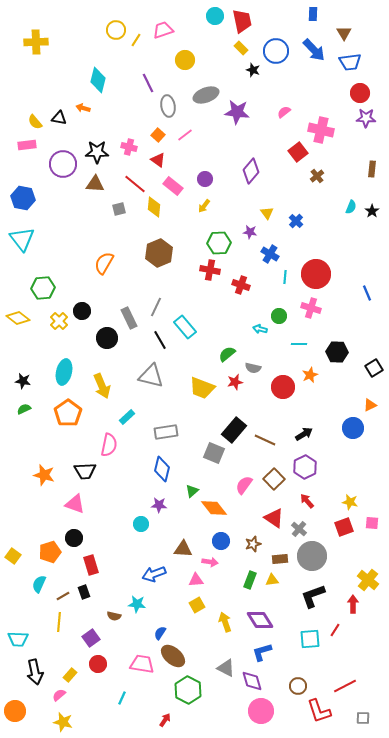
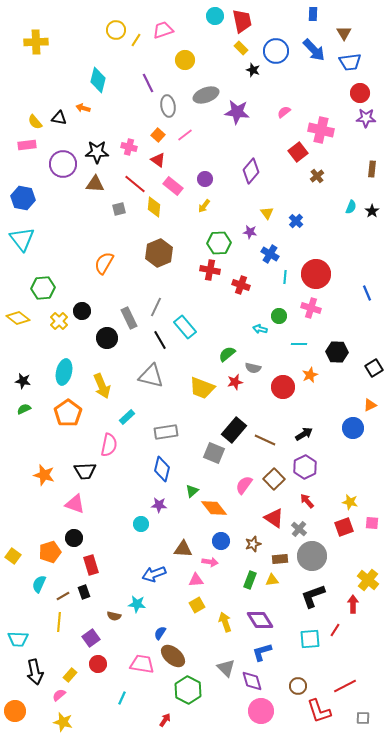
gray triangle at (226, 668): rotated 18 degrees clockwise
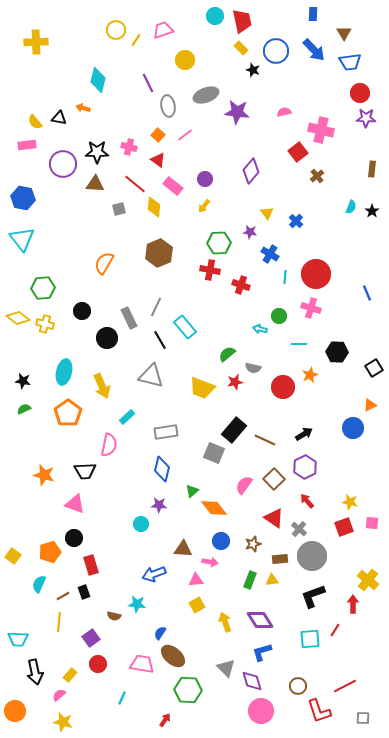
pink semicircle at (284, 112): rotated 24 degrees clockwise
yellow cross at (59, 321): moved 14 px left, 3 px down; rotated 30 degrees counterclockwise
green hexagon at (188, 690): rotated 24 degrees counterclockwise
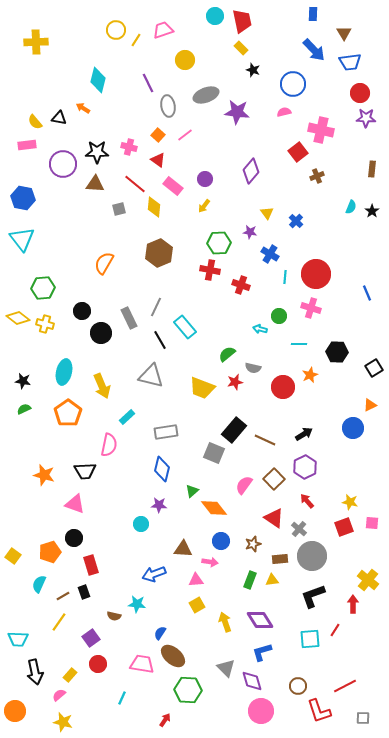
blue circle at (276, 51): moved 17 px right, 33 px down
orange arrow at (83, 108): rotated 16 degrees clockwise
brown cross at (317, 176): rotated 16 degrees clockwise
black circle at (107, 338): moved 6 px left, 5 px up
yellow line at (59, 622): rotated 30 degrees clockwise
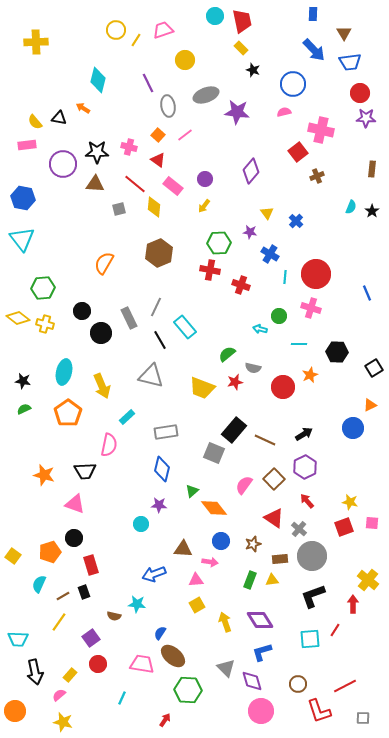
brown circle at (298, 686): moved 2 px up
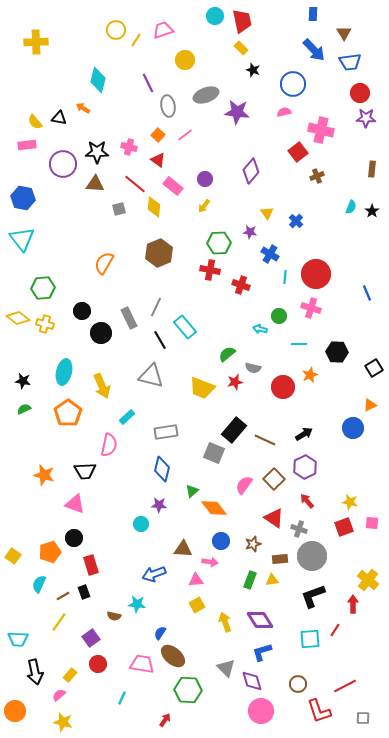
gray cross at (299, 529): rotated 21 degrees counterclockwise
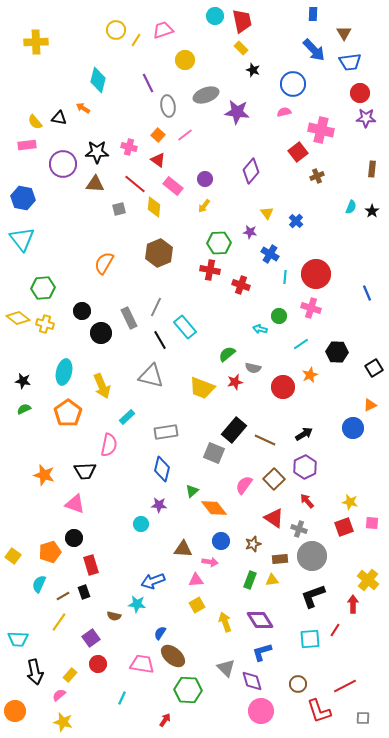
cyan line at (299, 344): moved 2 px right; rotated 35 degrees counterclockwise
blue arrow at (154, 574): moved 1 px left, 7 px down
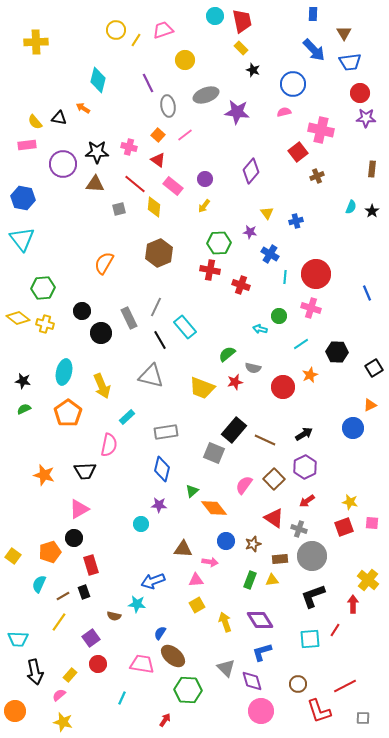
blue cross at (296, 221): rotated 32 degrees clockwise
red arrow at (307, 501): rotated 84 degrees counterclockwise
pink triangle at (75, 504): moved 4 px right, 5 px down; rotated 50 degrees counterclockwise
blue circle at (221, 541): moved 5 px right
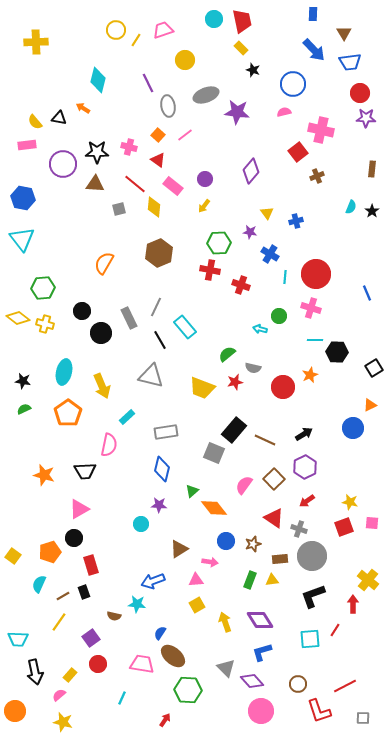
cyan circle at (215, 16): moved 1 px left, 3 px down
cyan line at (301, 344): moved 14 px right, 4 px up; rotated 35 degrees clockwise
brown triangle at (183, 549): moved 4 px left; rotated 36 degrees counterclockwise
purple diamond at (252, 681): rotated 25 degrees counterclockwise
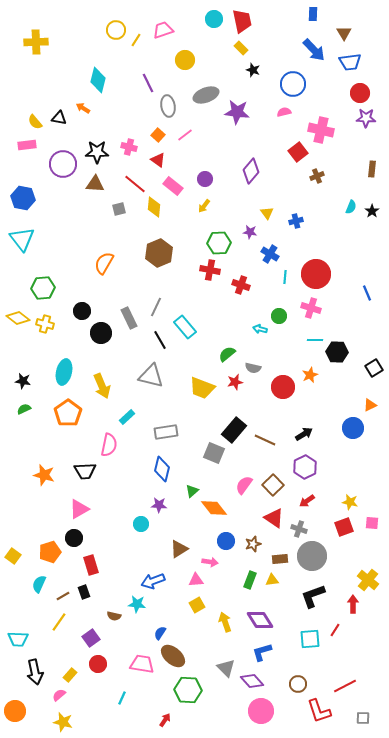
brown square at (274, 479): moved 1 px left, 6 px down
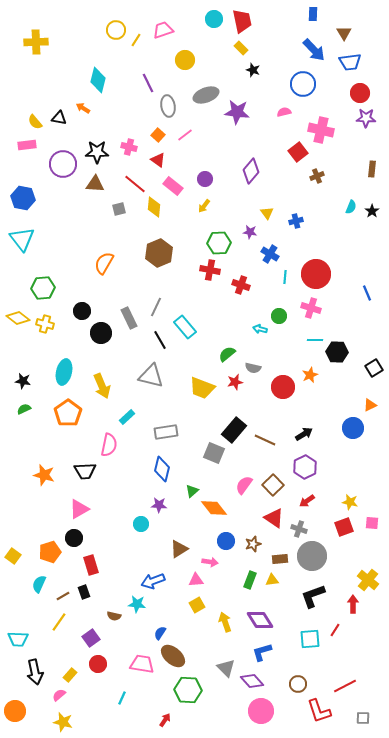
blue circle at (293, 84): moved 10 px right
